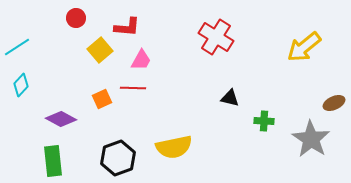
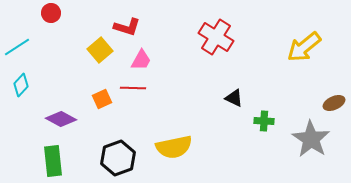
red circle: moved 25 px left, 5 px up
red L-shape: rotated 12 degrees clockwise
black triangle: moved 4 px right; rotated 12 degrees clockwise
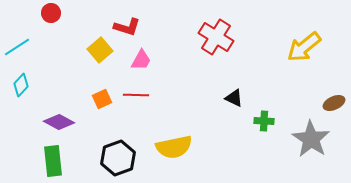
red line: moved 3 px right, 7 px down
purple diamond: moved 2 px left, 3 px down
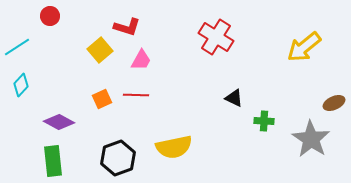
red circle: moved 1 px left, 3 px down
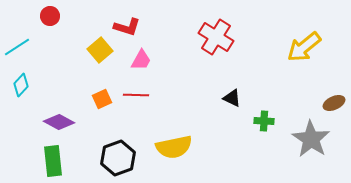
black triangle: moved 2 px left
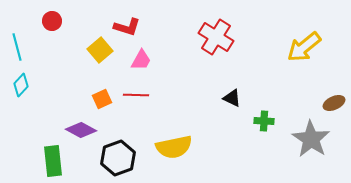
red circle: moved 2 px right, 5 px down
cyan line: rotated 72 degrees counterclockwise
purple diamond: moved 22 px right, 8 px down
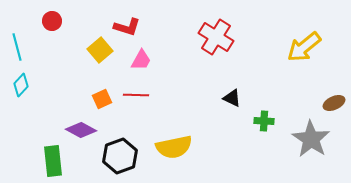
black hexagon: moved 2 px right, 2 px up
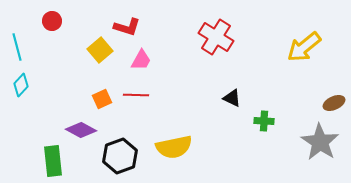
gray star: moved 9 px right, 3 px down
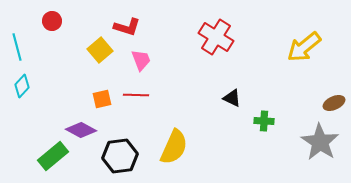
pink trapezoid: rotated 50 degrees counterclockwise
cyan diamond: moved 1 px right, 1 px down
orange square: rotated 12 degrees clockwise
yellow semicircle: rotated 54 degrees counterclockwise
black hexagon: rotated 12 degrees clockwise
green rectangle: moved 5 px up; rotated 56 degrees clockwise
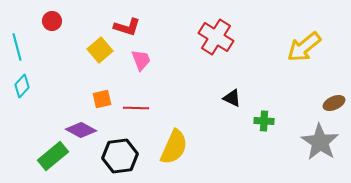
red line: moved 13 px down
